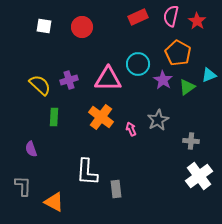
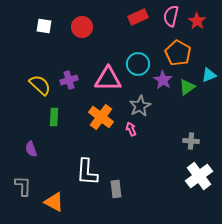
gray star: moved 18 px left, 14 px up
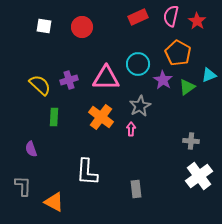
pink triangle: moved 2 px left, 1 px up
pink arrow: rotated 24 degrees clockwise
gray rectangle: moved 20 px right
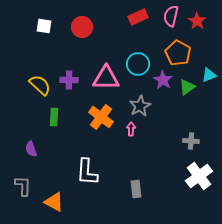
purple cross: rotated 18 degrees clockwise
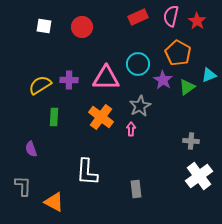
yellow semicircle: rotated 75 degrees counterclockwise
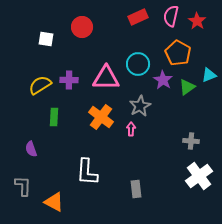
white square: moved 2 px right, 13 px down
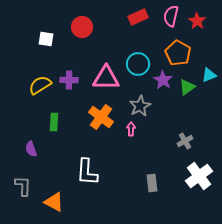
green rectangle: moved 5 px down
gray cross: moved 6 px left; rotated 35 degrees counterclockwise
gray rectangle: moved 16 px right, 6 px up
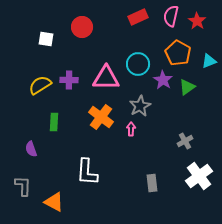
cyan triangle: moved 14 px up
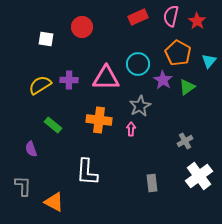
cyan triangle: rotated 28 degrees counterclockwise
orange cross: moved 2 px left, 3 px down; rotated 30 degrees counterclockwise
green rectangle: moved 1 px left, 3 px down; rotated 54 degrees counterclockwise
